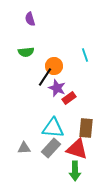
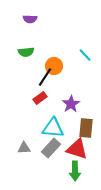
purple semicircle: rotated 72 degrees counterclockwise
cyan line: rotated 24 degrees counterclockwise
purple star: moved 14 px right, 16 px down; rotated 18 degrees clockwise
red rectangle: moved 29 px left
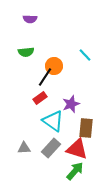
purple star: rotated 12 degrees clockwise
cyan triangle: moved 7 px up; rotated 30 degrees clockwise
green arrow: rotated 138 degrees counterclockwise
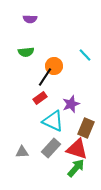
cyan triangle: rotated 10 degrees counterclockwise
brown rectangle: rotated 18 degrees clockwise
gray triangle: moved 2 px left, 4 px down
green arrow: moved 1 px right, 3 px up
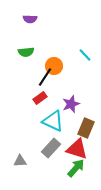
gray triangle: moved 2 px left, 9 px down
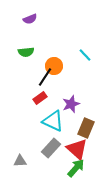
purple semicircle: rotated 24 degrees counterclockwise
red triangle: rotated 25 degrees clockwise
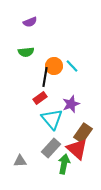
purple semicircle: moved 3 px down
cyan line: moved 13 px left, 11 px down
black line: rotated 24 degrees counterclockwise
cyan triangle: moved 1 px left, 2 px up; rotated 25 degrees clockwise
brown rectangle: moved 3 px left, 5 px down; rotated 12 degrees clockwise
green arrow: moved 12 px left, 4 px up; rotated 30 degrees counterclockwise
